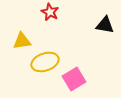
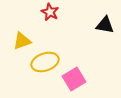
yellow triangle: rotated 12 degrees counterclockwise
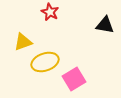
yellow triangle: moved 1 px right, 1 px down
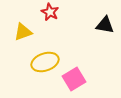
yellow triangle: moved 10 px up
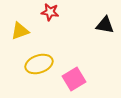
red star: rotated 18 degrees counterclockwise
yellow triangle: moved 3 px left, 1 px up
yellow ellipse: moved 6 px left, 2 px down
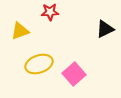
red star: rotated 12 degrees counterclockwise
black triangle: moved 4 px down; rotated 36 degrees counterclockwise
pink square: moved 5 px up; rotated 10 degrees counterclockwise
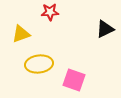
yellow triangle: moved 1 px right, 3 px down
yellow ellipse: rotated 12 degrees clockwise
pink square: moved 6 px down; rotated 30 degrees counterclockwise
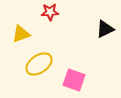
yellow ellipse: rotated 28 degrees counterclockwise
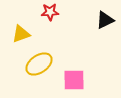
black triangle: moved 9 px up
pink square: rotated 20 degrees counterclockwise
